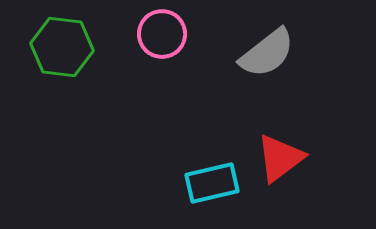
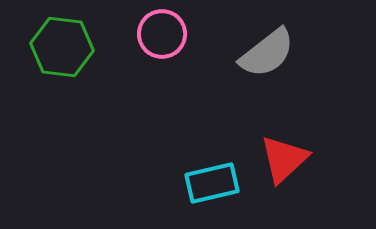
red triangle: moved 4 px right, 1 px down; rotated 6 degrees counterclockwise
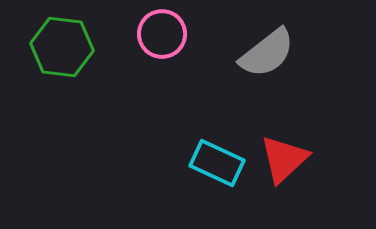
cyan rectangle: moved 5 px right, 20 px up; rotated 38 degrees clockwise
